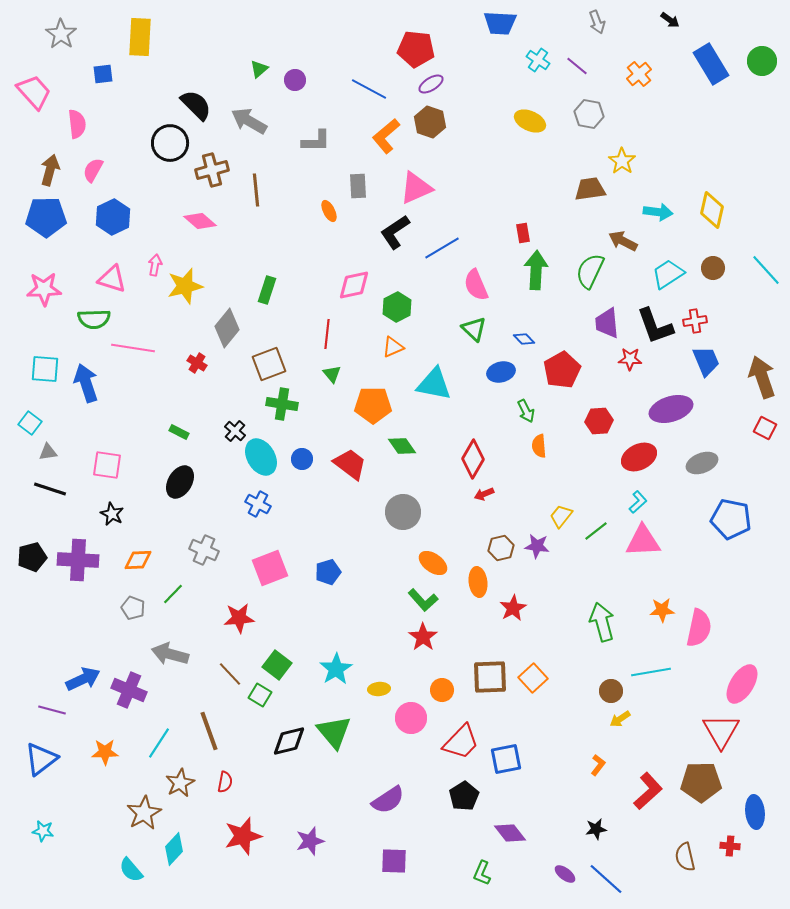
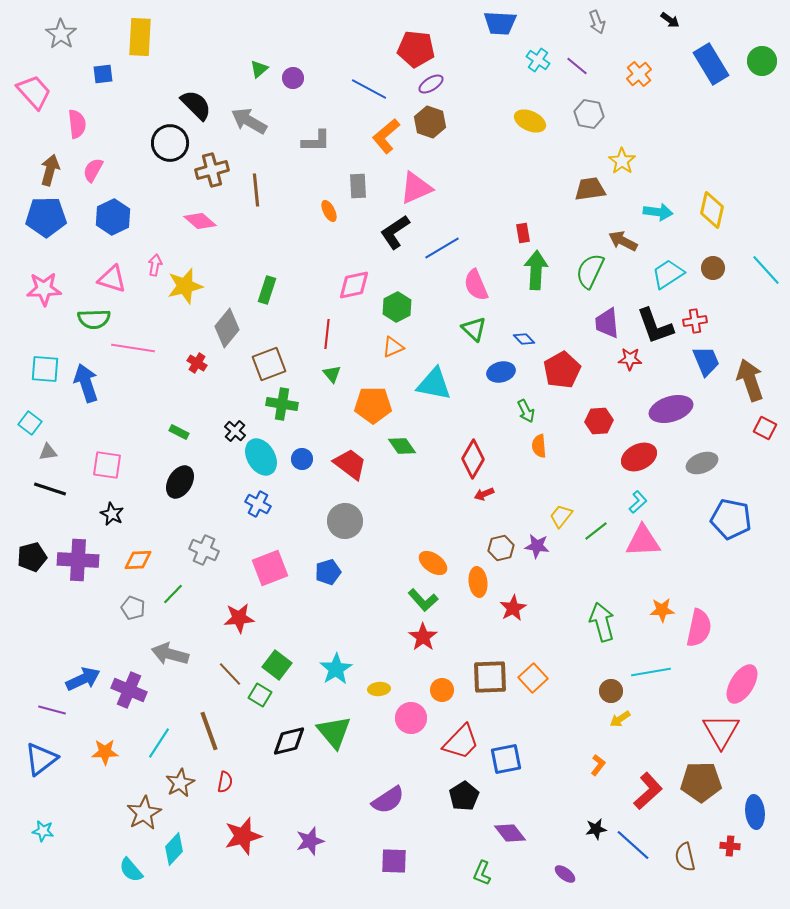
purple circle at (295, 80): moved 2 px left, 2 px up
brown arrow at (762, 377): moved 12 px left, 3 px down
gray circle at (403, 512): moved 58 px left, 9 px down
blue line at (606, 879): moved 27 px right, 34 px up
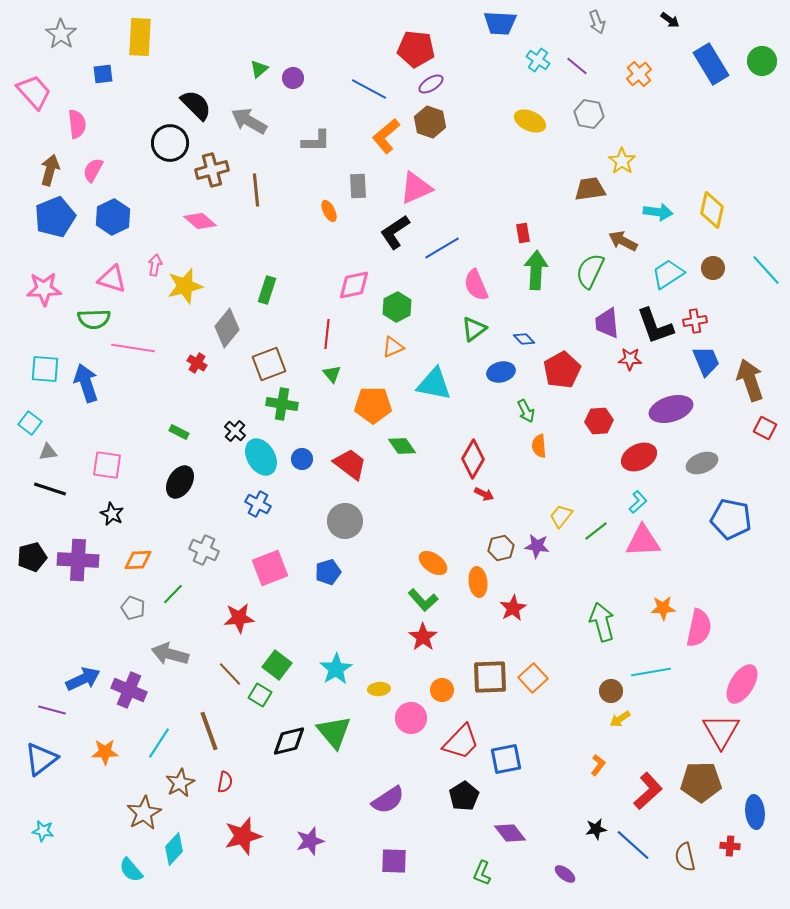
blue pentagon at (46, 217): moved 9 px right; rotated 21 degrees counterclockwise
green triangle at (474, 329): rotated 40 degrees clockwise
red arrow at (484, 494): rotated 132 degrees counterclockwise
orange star at (662, 610): moved 1 px right, 2 px up
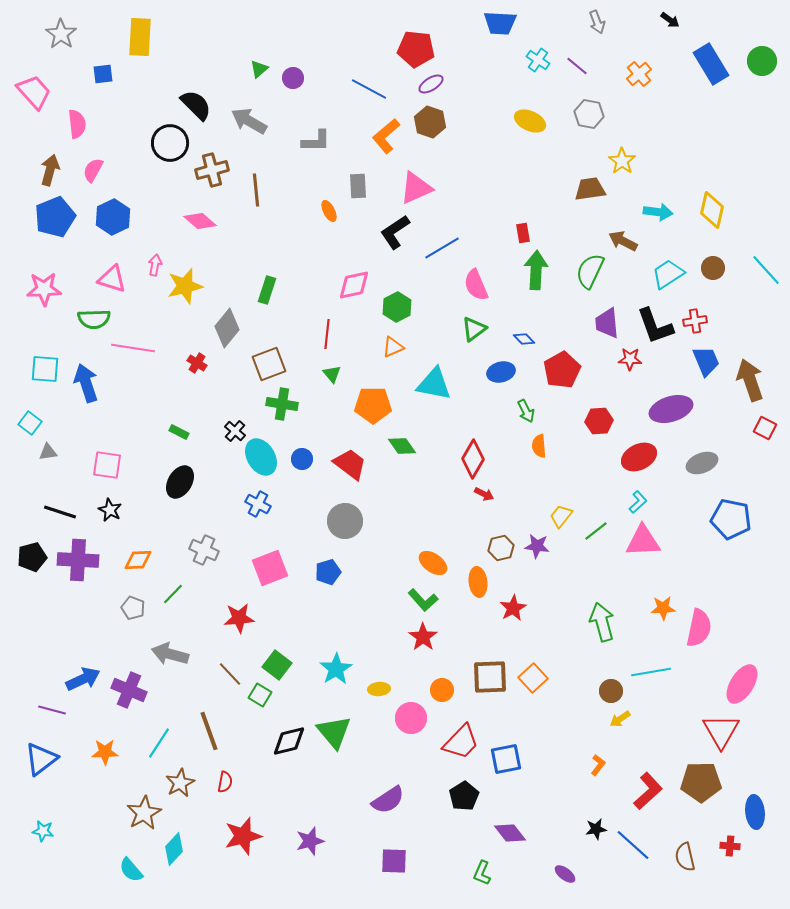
black line at (50, 489): moved 10 px right, 23 px down
black star at (112, 514): moved 2 px left, 4 px up
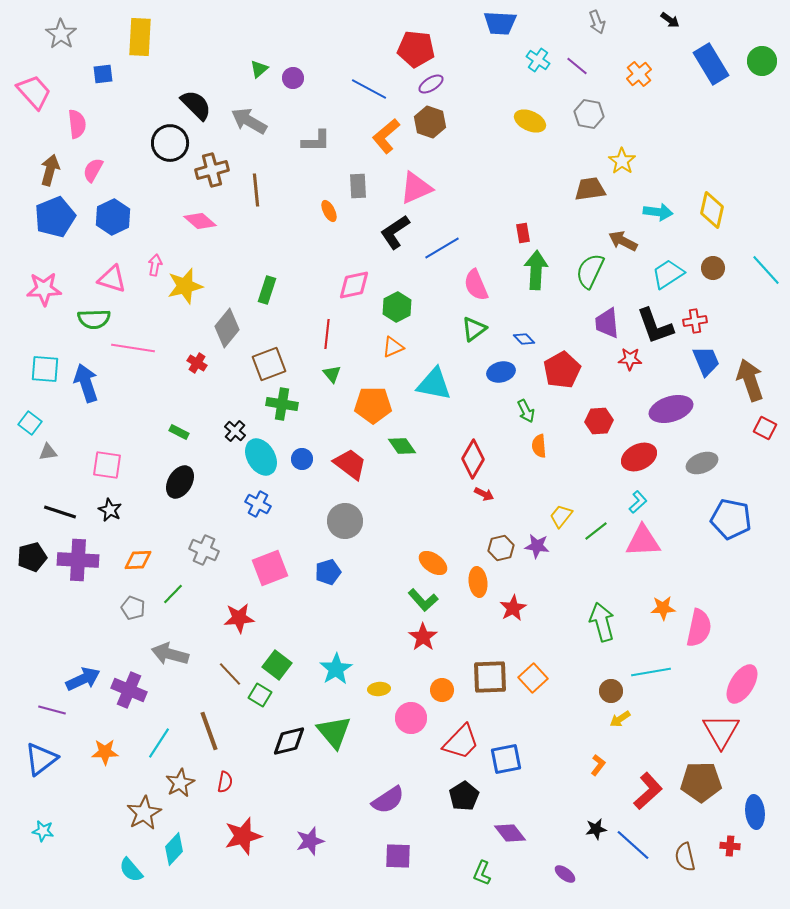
purple square at (394, 861): moved 4 px right, 5 px up
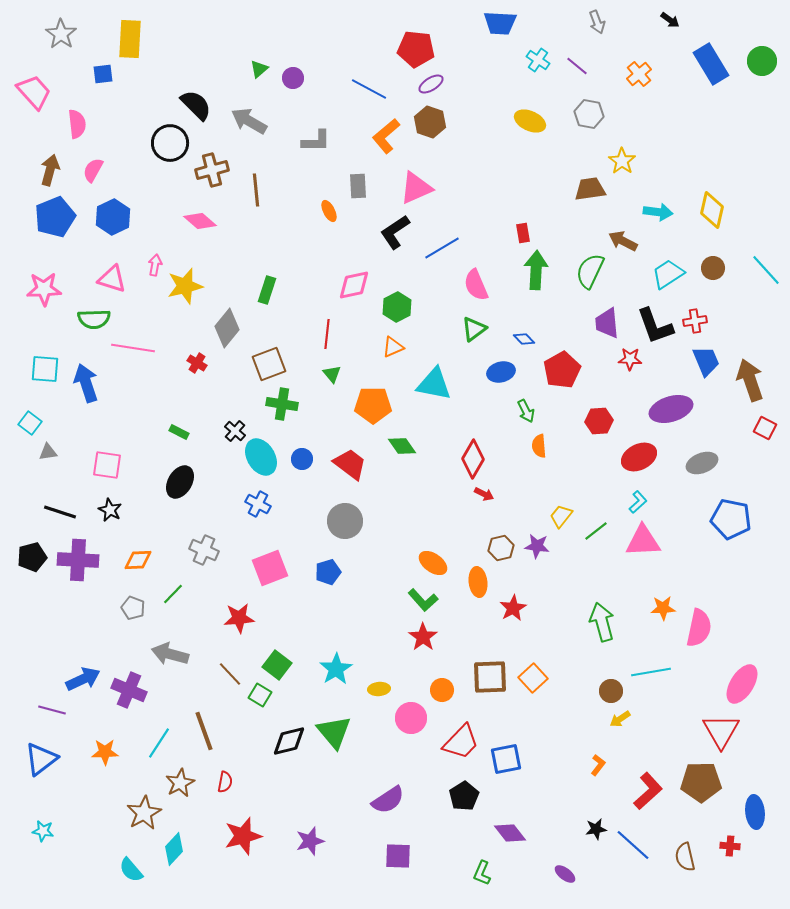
yellow rectangle at (140, 37): moved 10 px left, 2 px down
brown line at (209, 731): moved 5 px left
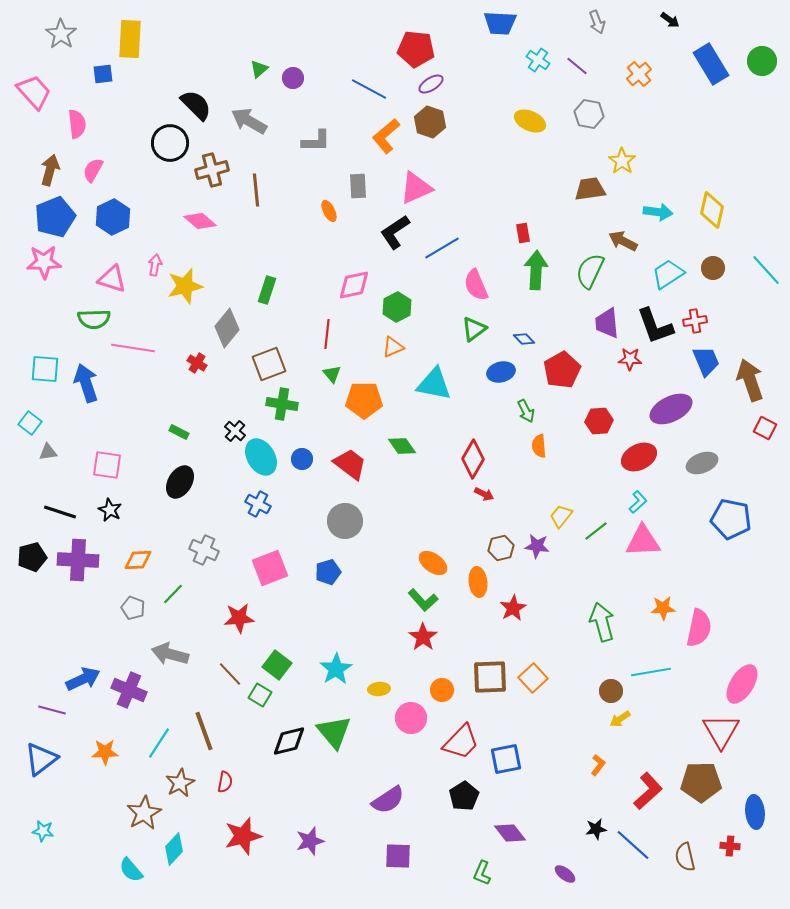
pink star at (44, 289): moved 27 px up
orange pentagon at (373, 405): moved 9 px left, 5 px up
purple ellipse at (671, 409): rotated 9 degrees counterclockwise
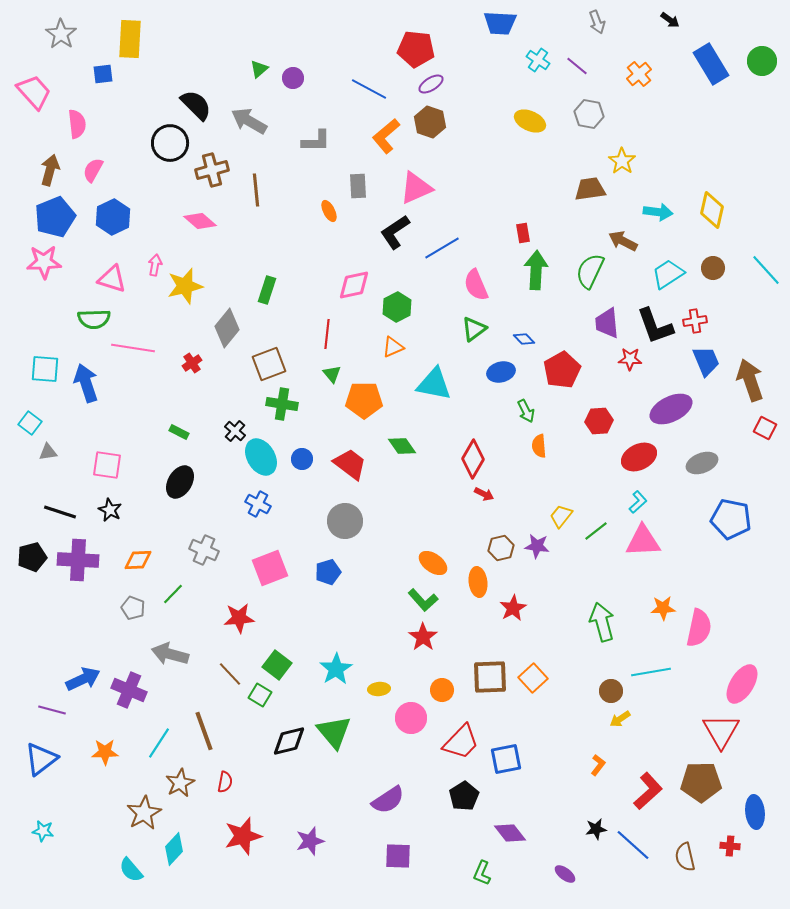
red cross at (197, 363): moved 5 px left; rotated 24 degrees clockwise
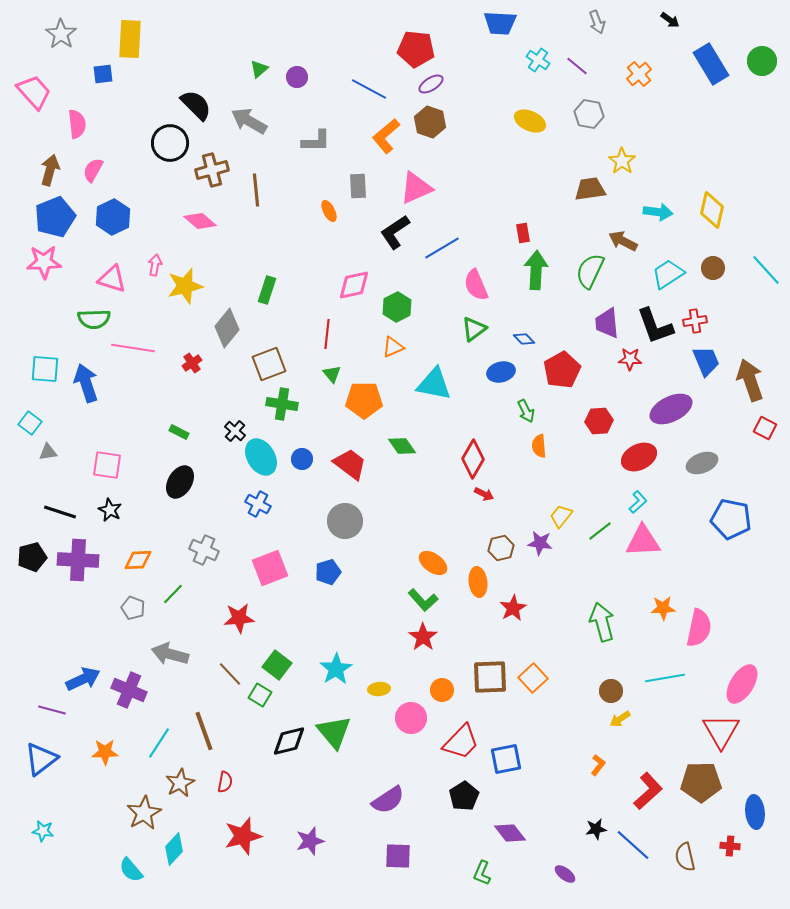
purple circle at (293, 78): moved 4 px right, 1 px up
green line at (596, 531): moved 4 px right
purple star at (537, 546): moved 3 px right, 3 px up
cyan line at (651, 672): moved 14 px right, 6 px down
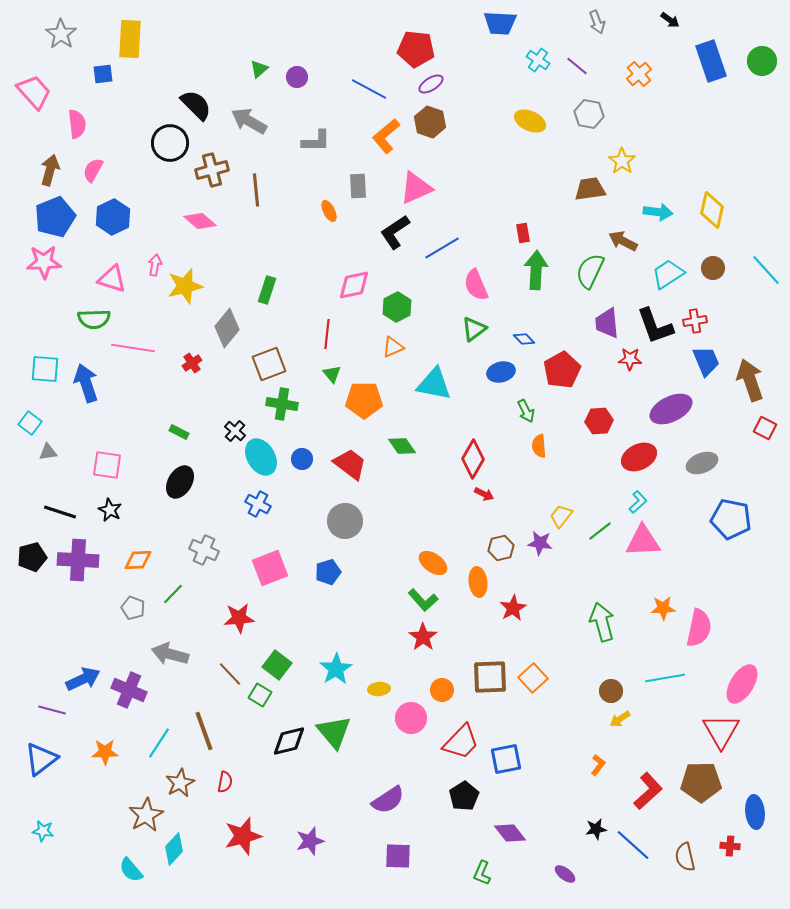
blue rectangle at (711, 64): moved 3 px up; rotated 12 degrees clockwise
brown star at (144, 813): moved 2 px right, 2 px down
